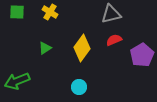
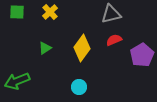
yellow cross: rotated 14 degrees clockwise
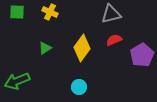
yellow cross: rotated 21 degrees counterclockwise
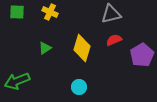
yellow diamond: rotated 20 degrees counterclockwise
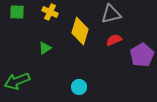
yellow diamond: moved 2 px left, 17 px up
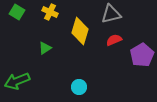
green square: rotated 28 degrees clockwise
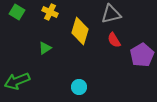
red semicircle: rotated 98 degrees counterclockwise
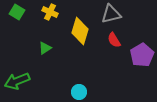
cyan circle: moved 5 px down
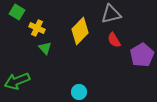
yellow cross: moved 13 px left, 16 px down
yellow diamond: rotated 28 degrees clockwise
green triangle: rotated 40 degrees counterclockwise
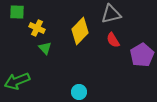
green square: rotated 28 degrees counterclockwise
red semicircle: moved 1 px left
